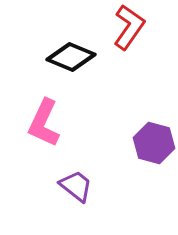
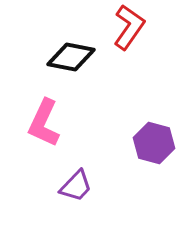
black diamond: rotated 12 degrees counterclockwise
purple trapezoid: rotated 96 degrees clockwise
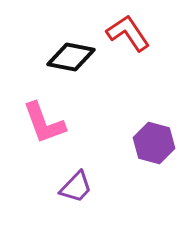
red L-shape: moved 1 px left, 6 px down; rotated 69 degrees counterclockwise
pink L-shape: rotated 45 degrees counterclockwise
purple trapezoid: moved 1 px down
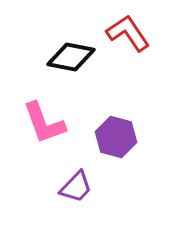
purple hexagon: moved 38 px left, 6 px up
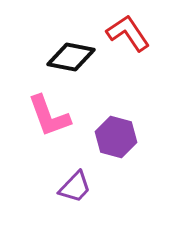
pink L-shape: moved 5 px right, 7 px up
purple trapezoid: moved 1 px left
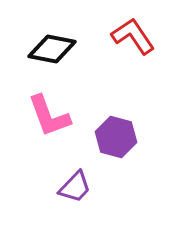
red L-shape: moved 5 px right, 3 px down
black diamond: moved 19 px left, 8 px up
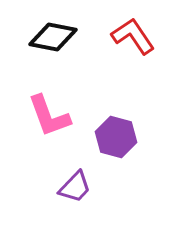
black diamond: moved 1 px right, 12 px up
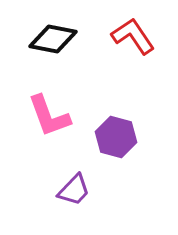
black diamond: moved 2 px down
purple trapezoid: moved 1 px left, 3 px down
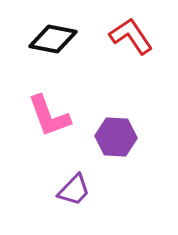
red L-shape: moved 2 px left
purple hexagon: rotated 12 degrees counterclockwise
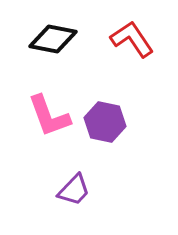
red L-shape: moved 1 px right, 3 px down
purple hexagon: moved 11 px left, 15 px up; rotated 9 degrees clockwise
